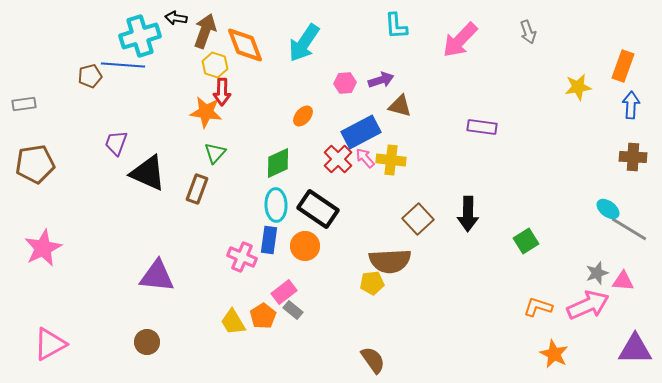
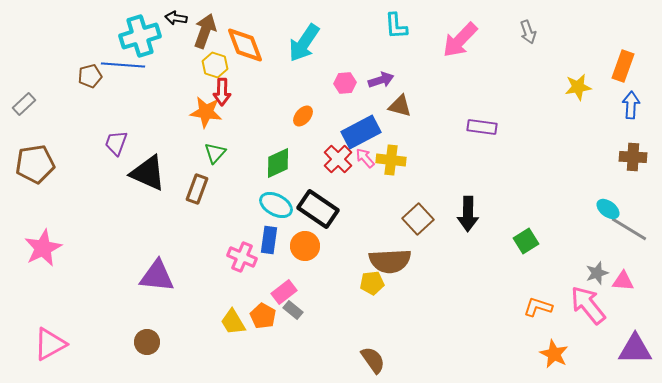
gray rectangle at (24, 104): rotated 35 degrees counterclockwise
cyan ellipse at (276, 205): rotated 60 degrees counterclockwise
pink arrow at (588, 305): rotated 105 degrees counterclockwise
orange pentagon at (263, 316): rotated 10 degrees counterclockwise
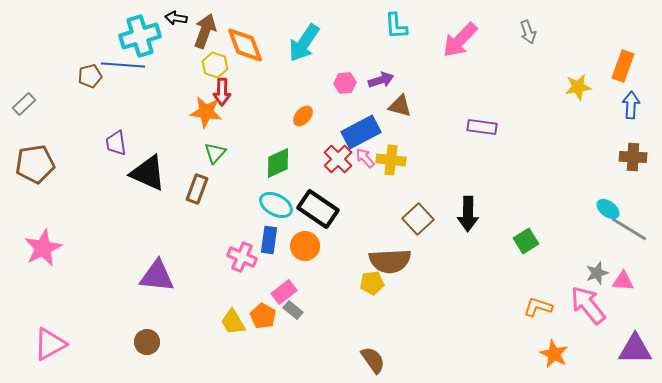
purple trapezoid at (116, 143): rotated 28 degrees counterclockwise
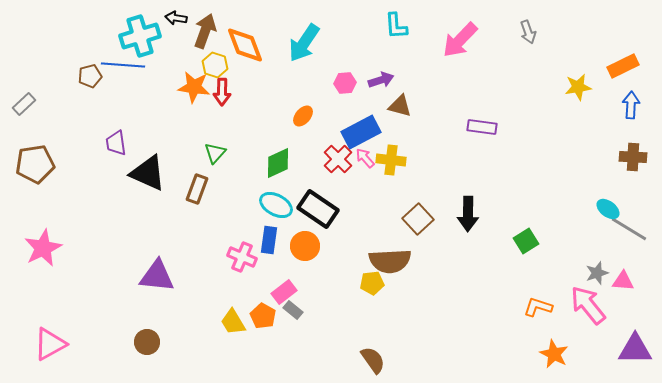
orange rectangle at (623, 66): rotated 44 degrees clockwise
orange star at (206, 112): moved 12 px left, 25 px up
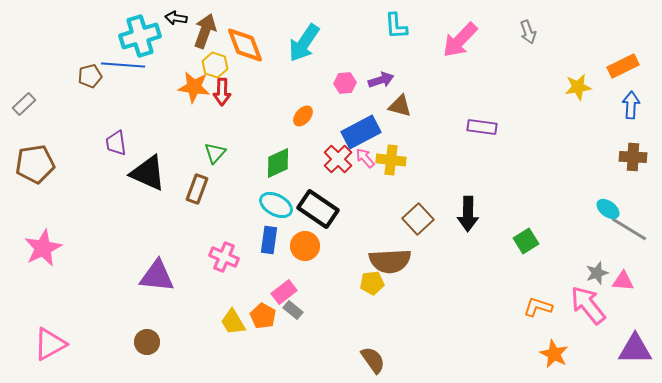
pink cross at (242, 257): moved 18 px left
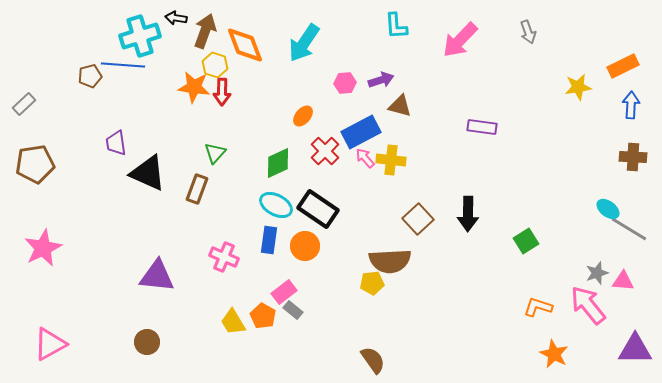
red cross at (338, 159): moved 13 px left, 8 px up
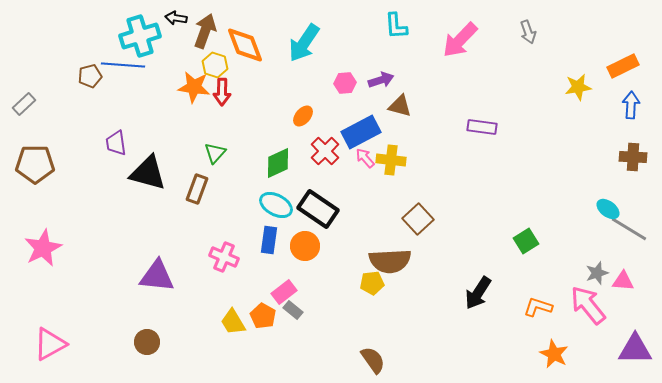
brown pentagon at (35, 164): rotated 9 degrees clockwise
black triangle at (148, 173): rotated 9 degrees counterclockwise
black arrow at (468, 214): moved 10 px right, 79 px down; rotated 32 degrees clockwise
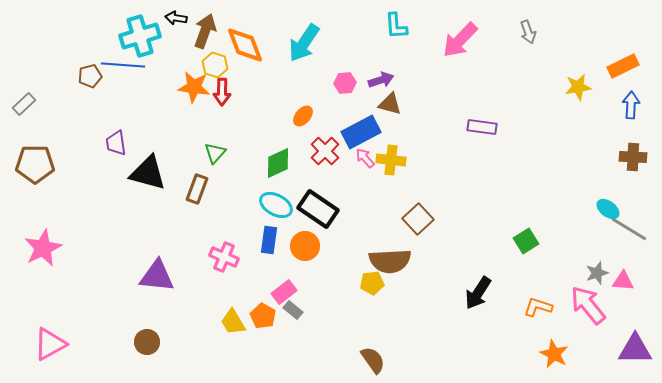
brown triangle at (400, 106): moved 10 px left, 2 px up
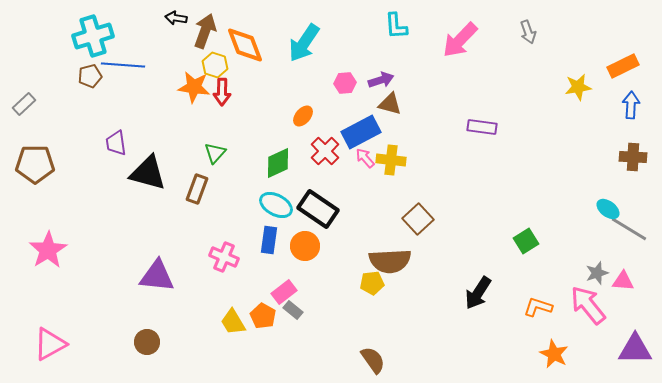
cyan cross at (140, 36): moved 47 px left
pink star at (43, 248): moved 5 px right, 2 px down; rotated 6 degrees counterclockwise
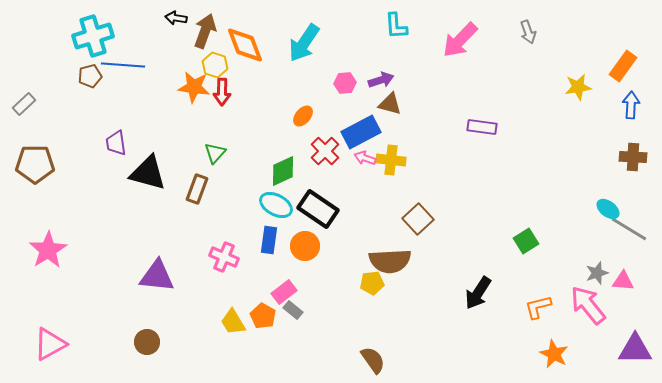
orange rectangle at (623, 66): rotated 28 degrees counterclockwise
pink arrow at (365, 158): rotated 30 degrees counterclockwise
green diamond at (278, 163): moved 5 px right, 8 px down
orange L-shape at (538, 307): rotated 32 degrees counterclockwise
